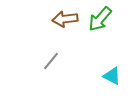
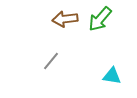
cyan triangle: rotated 18 degrees counterclockwise
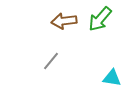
brown arrow: moved 1 px left, 2 px down
cyan triangle: moved 2 px down
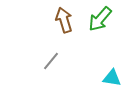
brown arrow: moved 1 px up; rotated 80 degrees clockwise
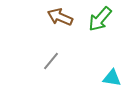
brown arrow: moved 4 px left, 3 px up; rotated 50 degrees counterclockwise
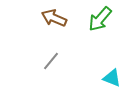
brown arrow: moved 6 px left, 1 px down
cyan triangle: rotated 12 degrees clockwise
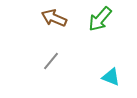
cyan triangle: moved 1 px left, 1 px up
